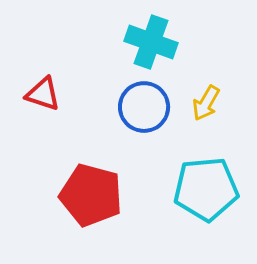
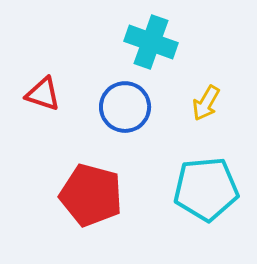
blue circle: moved 19 px left
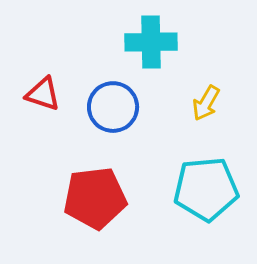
cyan cross: rotated 21 degrees counterclockwise
blue circle: moved 12 px left
red pentagon: moved 4 px right, 3 px down; rotated 22 degrees counterclockwise
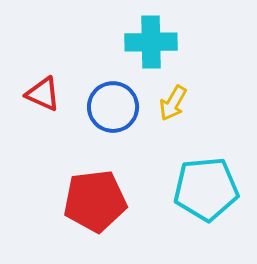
red triangle: rotated 6 degrees clockwise
yellow arrow: moved 33 px left
red pentagon: moved 3 px down
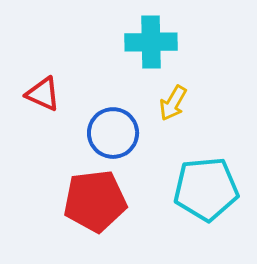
blue circle: moved 26 px down
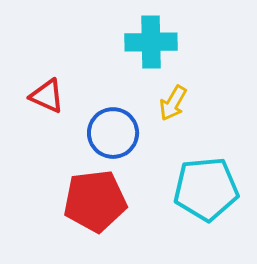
red triangle: moved 4 px right, 2 px down
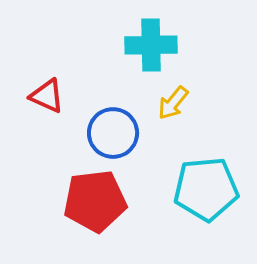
cyan cross: moved 3 px down
yellow arrow: rotated 9 degrees clockwise
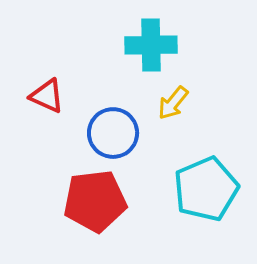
cyan pentagon: rotated 18 degrees counterclockwise
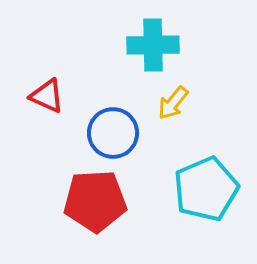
cyan cross: moved 2 px right
red pentagon: rotated 4 degrees clockwise
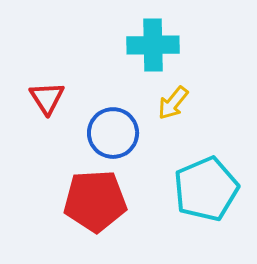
red triangle: moved 2 px down; rotated 33 degrees clockwise
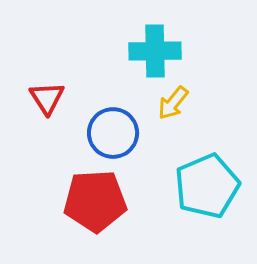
cyan cross: moved 2 px right, 6 px down
cyan pentagon: moved 1 px right, 3 px up
